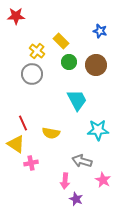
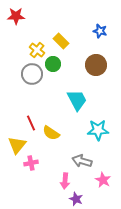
yellow cross: moved 1 px up
green circle: moved 16 px left, 2 px down
red line: moved 8 px right
yellow semicircle: rotated 24 degrees clockwise
yellow triangle: moved 1 px right, 1 px down; rotated 36 degrees clockwise
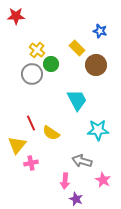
yellow rectangle: moved 16 px right, 7 px down
green circle: moved 2 px left
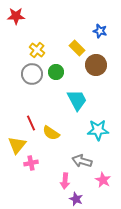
green circle: moved 5 px right, 8 px down
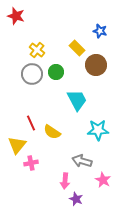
red star: rotated 18 degrees clockwise
yellow semicircle: moved 1 px right, 1 px up
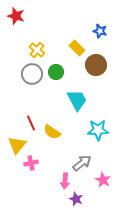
gray arrow: moved 2 px down; rotated 126 degrees clockwise
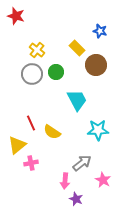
yellow triangle: rotated 12 degrees clockwise
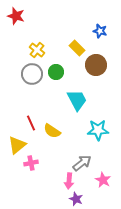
yellow semicircle: moved 1 px up
pink arrow: moved 4 px right
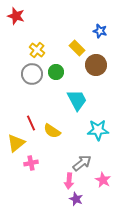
yellow triangle: moved 1 px left, 2 px up
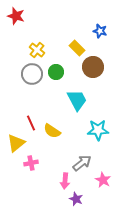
brown circle: moved 3 px left, 2 px down
pink arrow: moved 4 px left
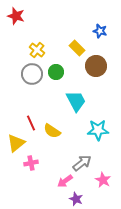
brown circle: moved 3 px right, 1 px up
cyan trapezoid: moved 1 px left, 1 px down
pink arrow: rotated 49 degrees clockwise
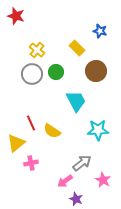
brown circle: moved 5 px down
